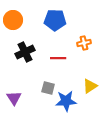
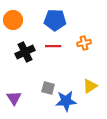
red line: moved 5 px left, 12 px up
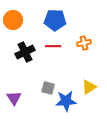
yellow triangle: moved 1 px left, 1 px down
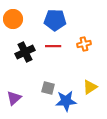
orange circle: moved 1 px up
orange cross: moved 1 px down
yellow triangle: moved 1 px right
purple triangle: rotated 21 degrees clockwise
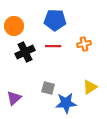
orange circle: moved 1 px right, 7 px down
blue star: moved 2 px down
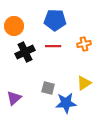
yellow triangle: moved 6 px left, 4 px up
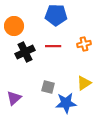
blue pentagon: moved 1 px right, 5 px up
gray square: moved 1 px up
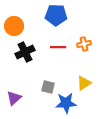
red line: moved 5 px right, 1 px down
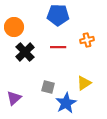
blue pentagon: moved 2 px right
orange circle: moved 1 px down
orange cross: moved 3 px right, 4 px up
black cross: rotated 18 degrees counterclockwise
blue star: rotated 25 degrees counterclockwise
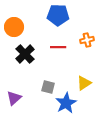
black cross: moved 2 px down
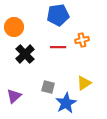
blue pentagon: rotated 10 degrees counterclockwise
orange cross: moved 5 px left
purple triangle: moved 2 px up
